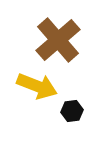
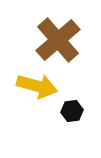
yellow arrow: rotated 6 degrees counterclockwise
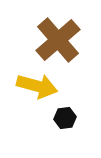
black hexagon: moved 7 px left, 7 px down
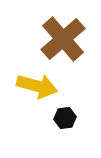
brown cross: moved 5 px right, 1 px up
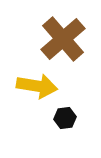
yellow arrow: rotated 6 degrees counterclockwise
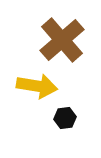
brown cross: moved 1 px left, 1 px down
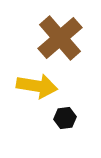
brown cross: moved 2 px left, 2 px up
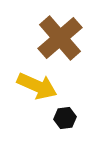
yellow arrow: rotated 15 degrees clockwise
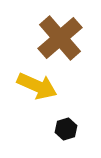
black hexagon: moved 1 px right, 11 px down; rotated 10 degrees counterclockwise
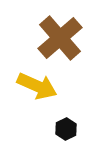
black hexagon: rotated 10 degrees counterclockwise
